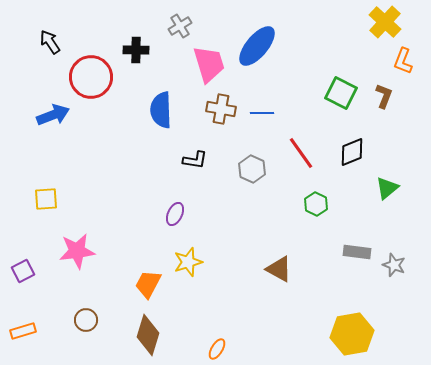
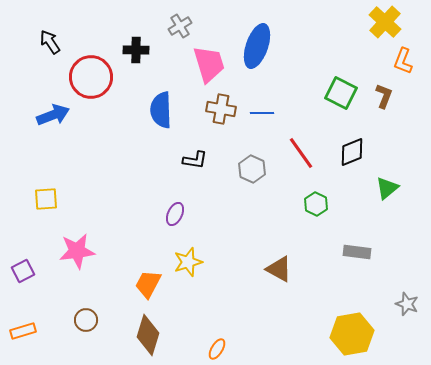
blue ellipse: rotated 21 degrees counterclockwise
gray star: moved 13 px right, 39 px down
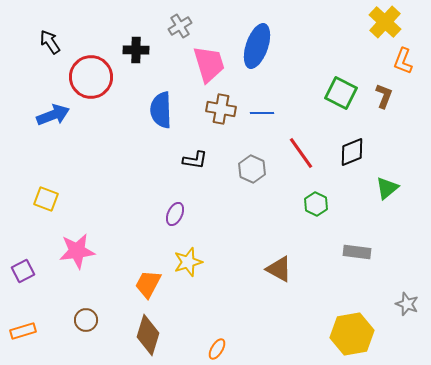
yellow square: rotated 25 degrees clockwise
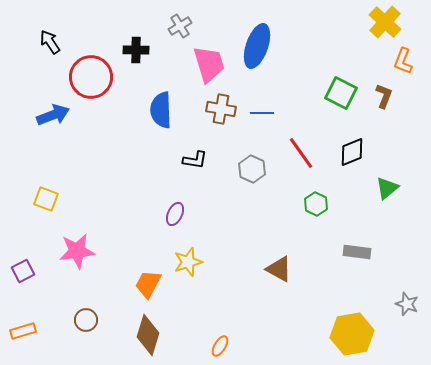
orange ellipse: moved 3 px right, 3 px up
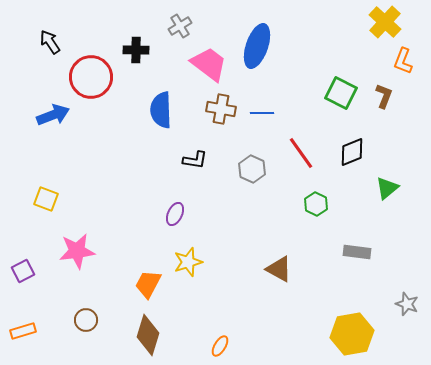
pink trapezoid: rotated 36 degrees counterclockwise
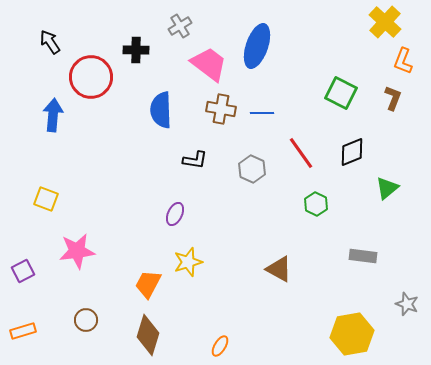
brown L-shape: moved 9 px right, 2 px down
blue arrow: rotated 64 degrees counterclockwise
gray rectangle: moved 6 px right, 4 px down
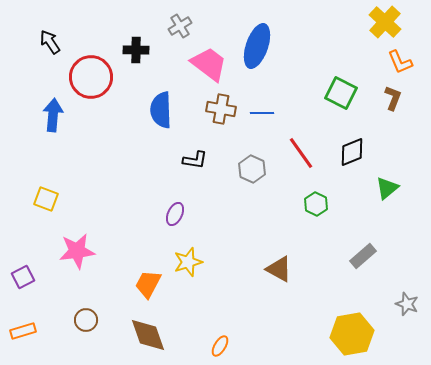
orange L-shape: moved 3 px left, 1 px down; rotated 44 degrees counterclockwise
gray rectangle: rotated 48 degrees counterclockwise
purple square: moved 6 px down
brown diamond: rotated 36 degrees counterclockwise
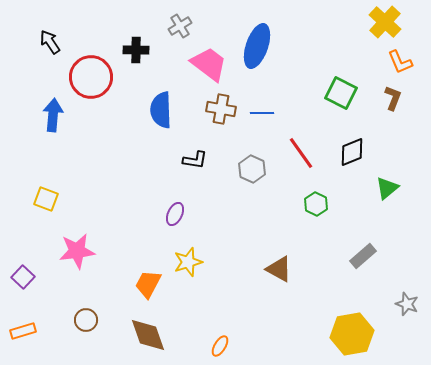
purple square: rotated 20 degrees counterclockwise
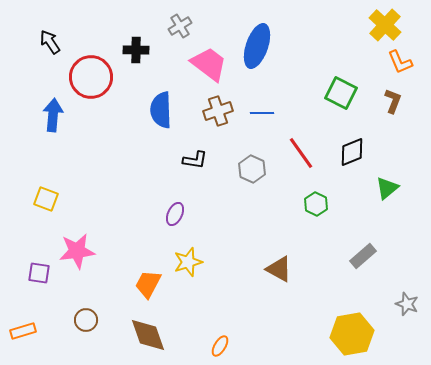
yellow cross: moved 3 px down
brown L-shape: moved 3 px down
brown cross: moved 3 px left, 2 px down; rotated 28 degrees counterclockwise
purple square: moved 16 px right, 4 px up; rotated 35 degrees counterclockwise
